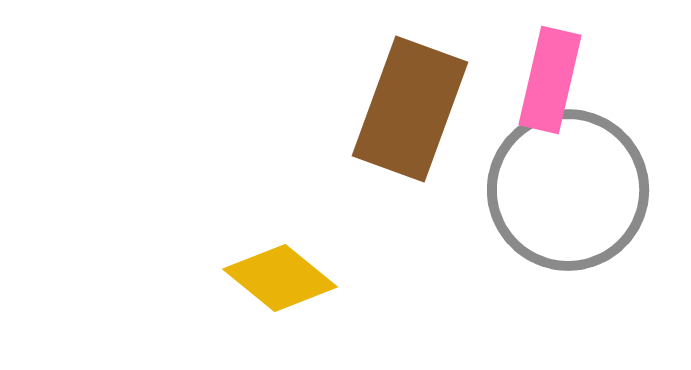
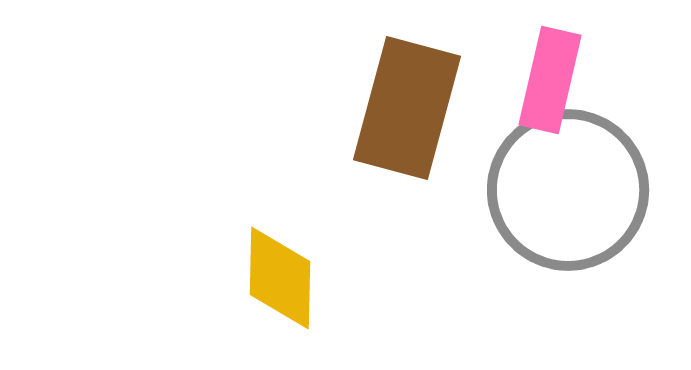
brown rectangle: moved 3 px left, 1 px up; rotated 5 degrees counterclockwise
yellow diamond: rotated 52 degrees clockwise
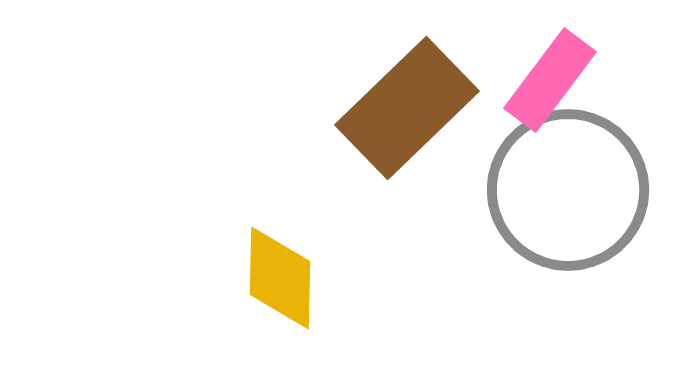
pink rectangle: rotated 24 degrees clockwise
brown rectangle: rotated 31 degrees clockwise
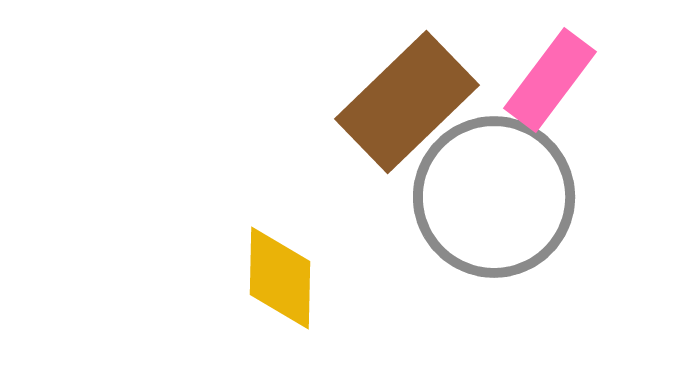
brown rectangle: moved 6 px up
gray circle: moved 74 px left, 7 px down
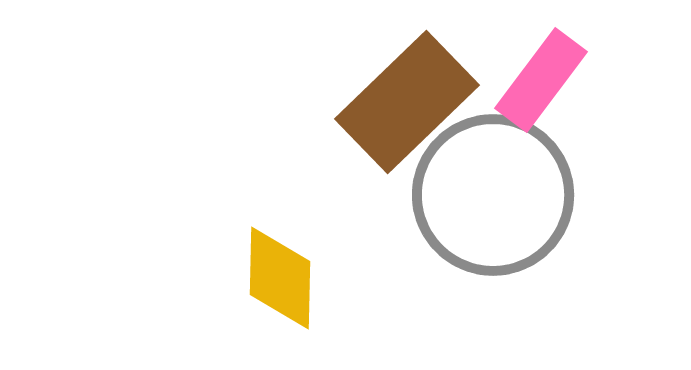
pink rectangle: moved 9 px left
gray circle: moved 1 px left, 2 px up
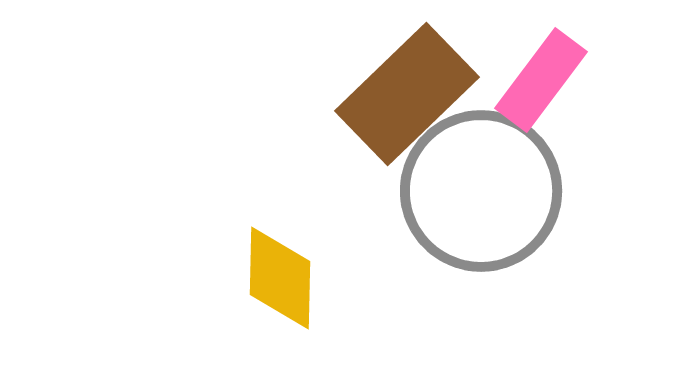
brown rectangle: moved 8 px up
gray circle: moved 12 px left, 4 px up
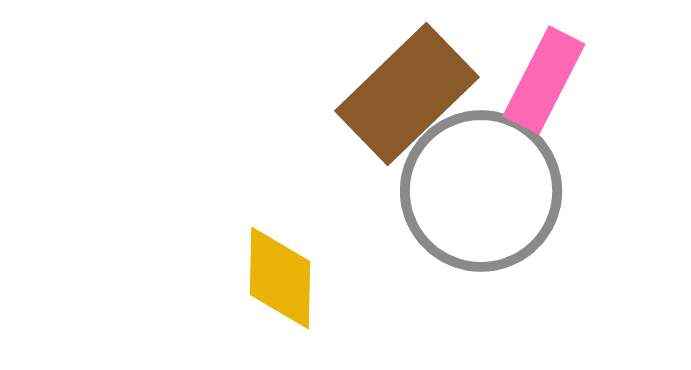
pink rectangle: moved 3 px right; rotated 10 degrees counterclockwise
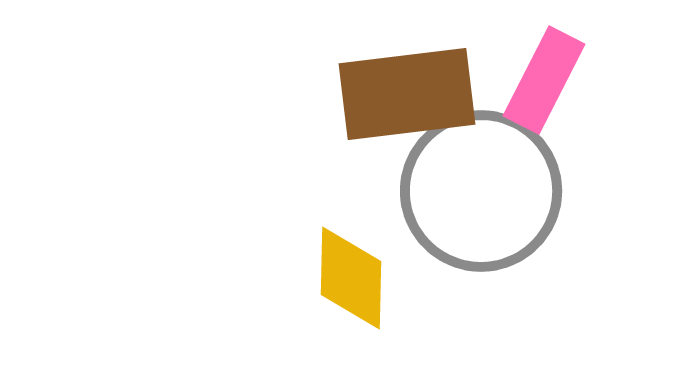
brown rectangle: rotated 37 degrees clockwise
yellow diamond: moved 71 px right
